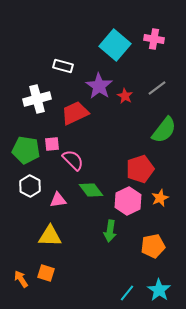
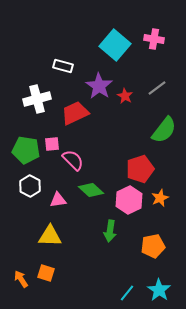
green diamond: rotated 10 degrees counterclockwise
pink hexagon: moved 1 px right, 1 px up
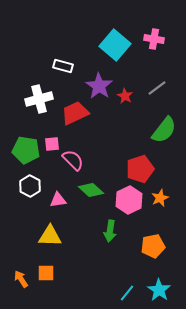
white cross: moved 2 px right
orange square: rotated 18 degrees counterclockwise
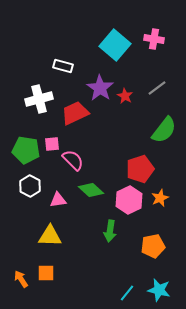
purple star: moved 1 px right, 2 px down
cyan star: rotated 20 degrees counterclockwise
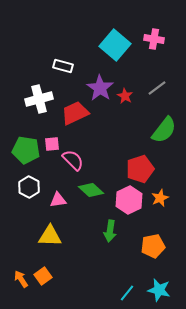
white hexagon: moved 1 px left, 1 px down
orange square: moved 3 px left, 3 px down; rotated 36 degrees counterclockwise
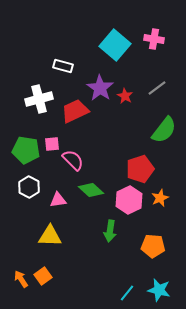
red trapezoid: moved 2 px up
orange pentagon: rotated 15 degrees clockwise
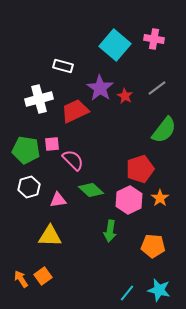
white hexagon: rotated 15 degrees clockwise
orange star: rotated 12 degrees counterclockwise
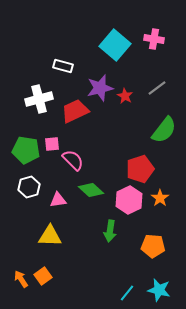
purple star: rotated 24 degrees clockwise
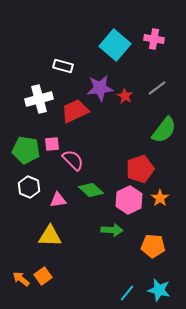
purple star: rotated 8 degrees clockwise
white hexagon: rotated 20 degrees counterclockwise
green arrow: moved 2 px right, 1 px up; rotated 95 degrees counterclockwise
orange arrow: rotated 18 degrees counterclockwise
